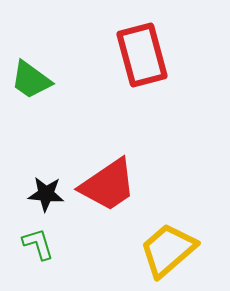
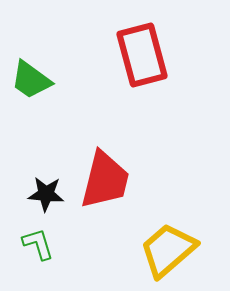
red trapezoid: moved 3 px left, 5 px up; rotated 42 degrees counterclockwise
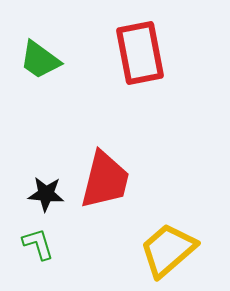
red rectangle: moved 2 px left, 2 px up; rotated 4 degrees clockwise
green trapezoid: moved 9 px right, 20 px up
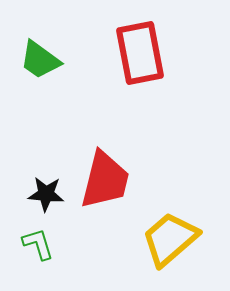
yellow trapezoid: moved 2 px right, 11 px up
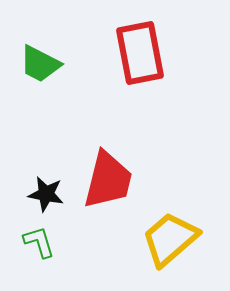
green trapezoid: moved 4 px down; rotated 9 degrees counterclockwise
red trapezoid: moved 3 px right
black star: rotated 6 degrees clockwise
green L-shape: moved 1 px right, 2 px up
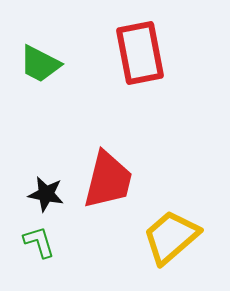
yellow trapezoid: moved 1 px right, 2 px up
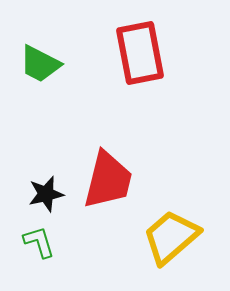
black star: rotated 24 degrees counterclockwise
